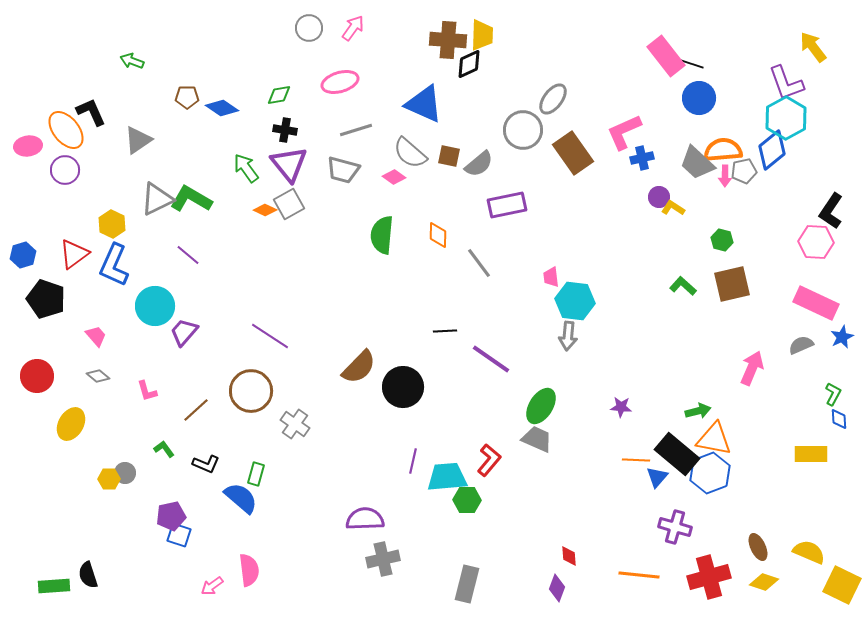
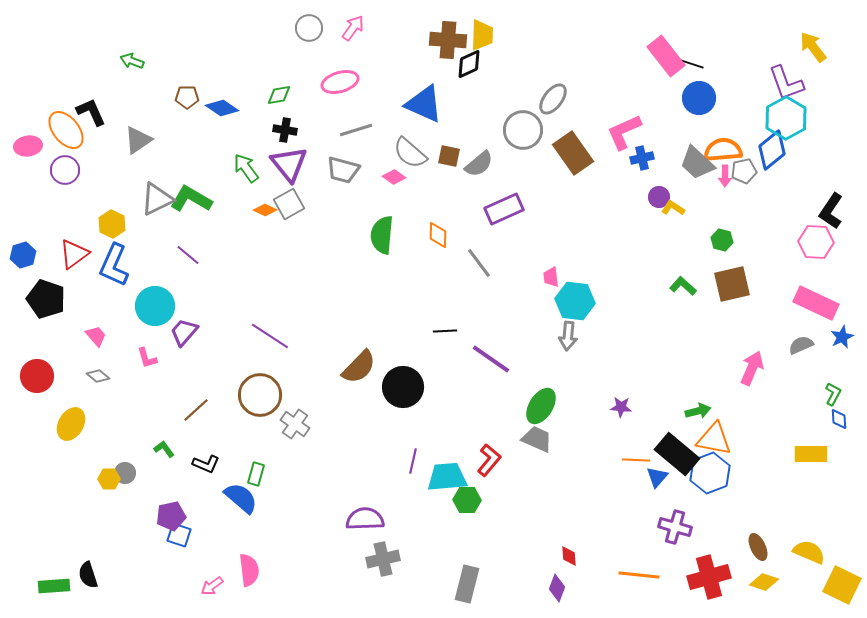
purple rectangle at (507, 205): moved 3 px left, 4 px down; rotated 12 degrees counterclockwise
pink L-shape at (147, 391): moved 33 px up
brown circle at (251, 391): moved 9 px right, 4 px down
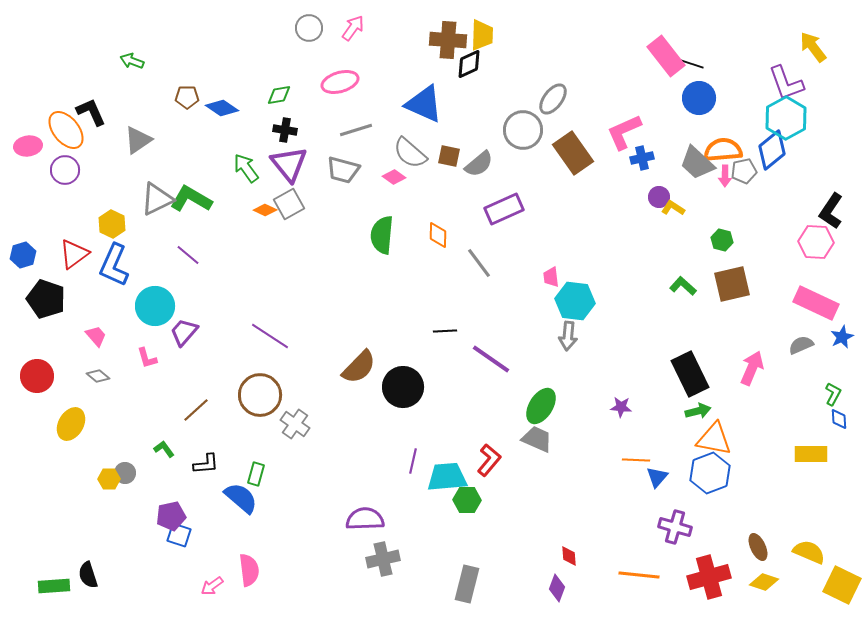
black rectangle at (677, 454): moved 13 px right, 80 px up; rotated 24 degrees clockwise
black L-shape at (206, 464): rotated 28 degrees counterclockwise
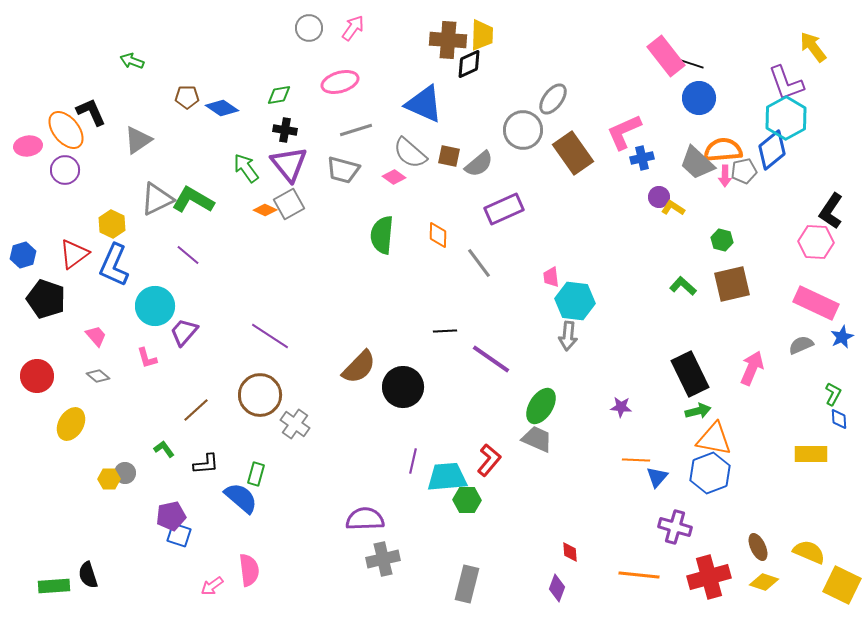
green L-shape at (191, 199): moved 2 px right, 1 px down
red diamond at (569, 556): moved 1 px right, 4 px up
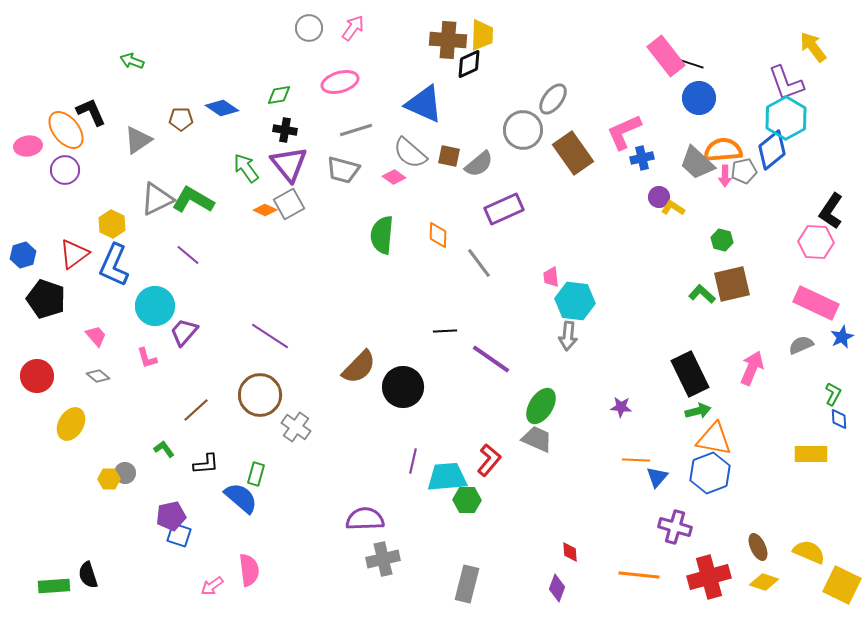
brown pentagon at (187, 97): moved 6 px left, 22 px down
green L-shape at (683, 286): moved 19 px right, 8 px down
gray cross at (295, 424): moved 1 px right, 3 px down
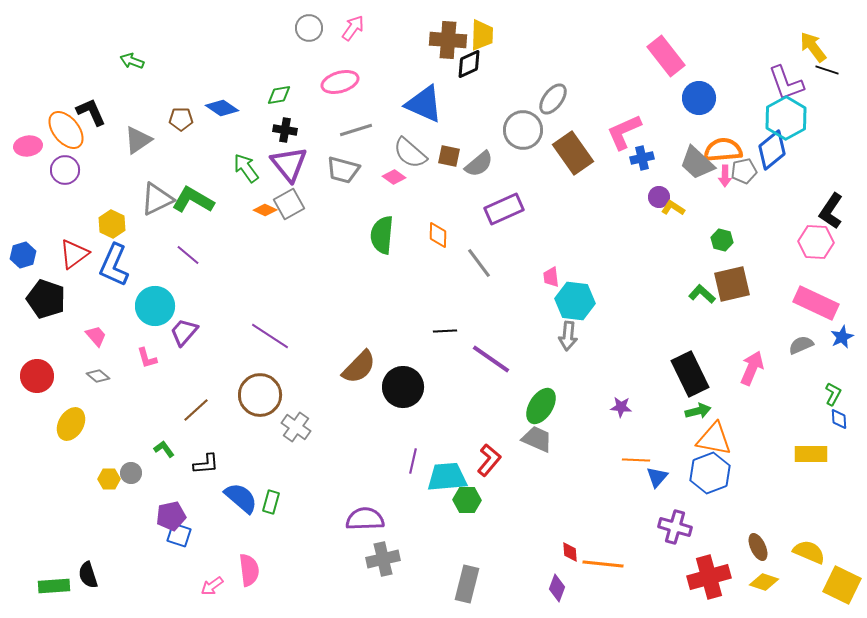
black line at (692, 64): moved 135 px right, 6 px down
gray circle at (125, 473): moved 6 px right
green rectangle at (256, 474): moved 15 px right, 28 px down
orange line at (639, 575): moved 36 px left, 11 px up
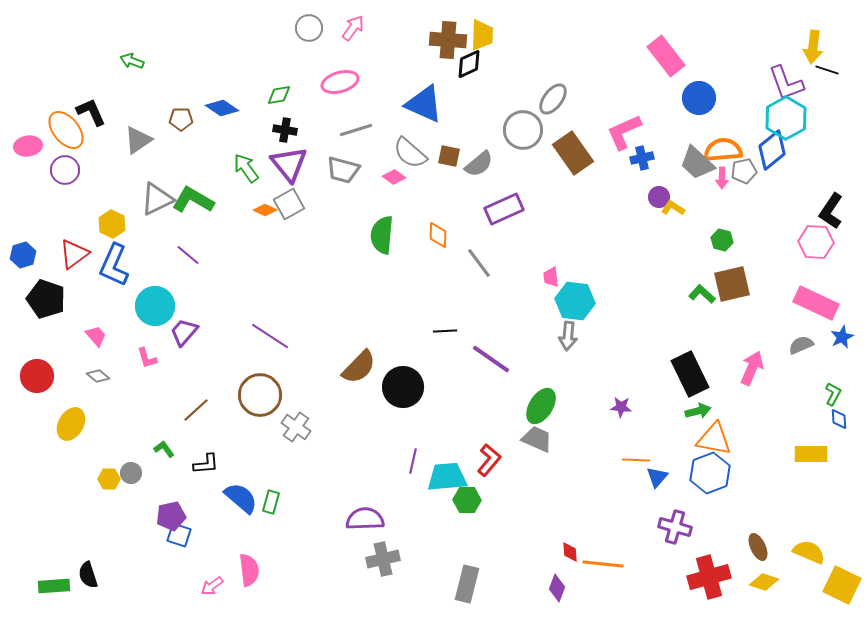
yellow arrow at (813, 47): rotated 136 degrees counterclockwise
pink arrow at (725, 176): moved 3 px left, 2 px down
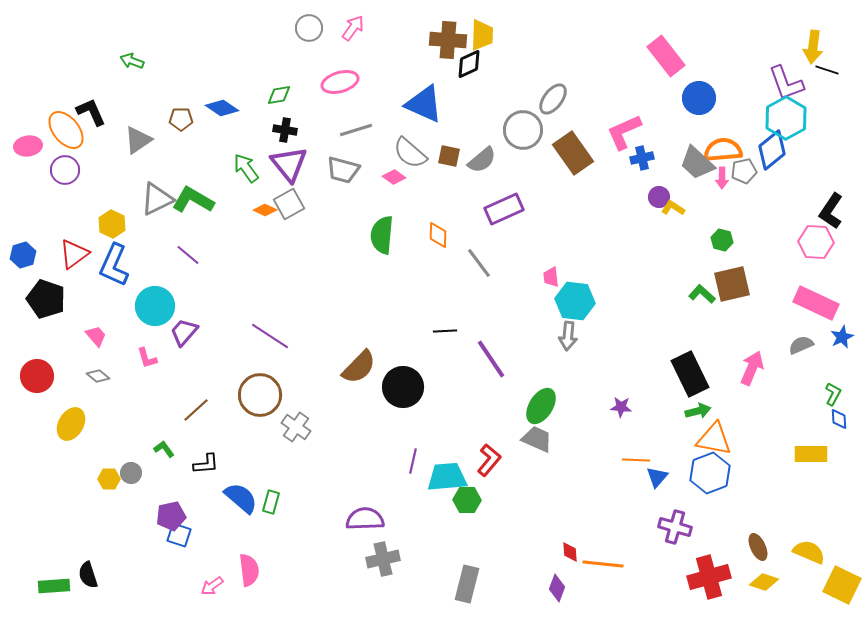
gray semicircle at (479, 164): moved 3 px right, 4 px up
purple line at (491, 359): rotated 21 degrees clockwise
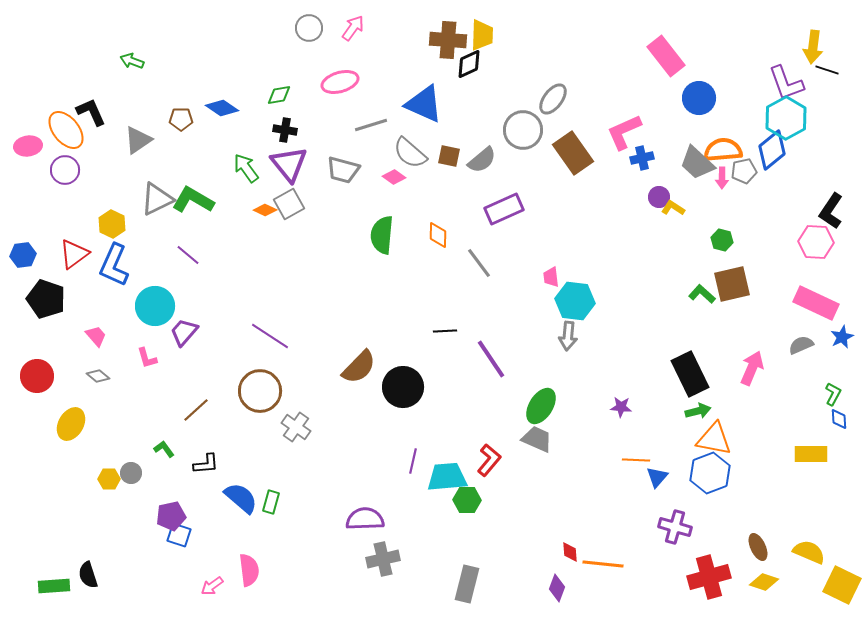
gray line at (356, 130): moved 15 px right, 5 px up
blue hexagon at (23, 255): rotated 10 degrees clockwise
brown circle at (260, 395): moved 4 px up
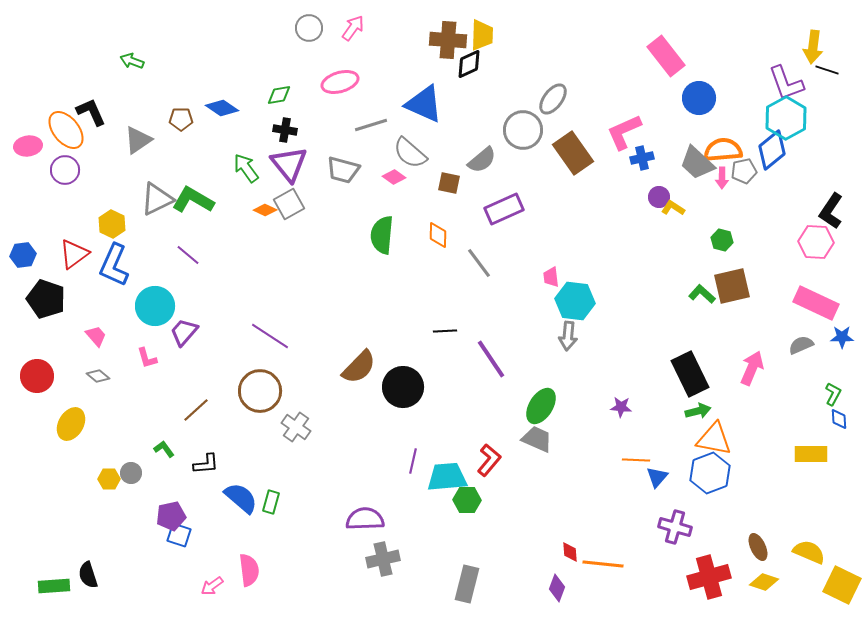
brown square at (449, 156): moved 27 px down
brown square at (732, 284): moved 2 px down
blue star at (842, 337): rotated 25 degrees clockwise
